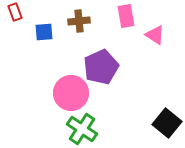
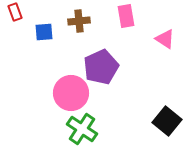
pink triangle: moved 10 px right, 4 px down
black square: moved 2 px up
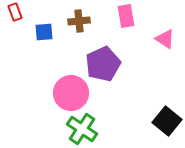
purple pentagon: moved 2 px right, 3 px up
